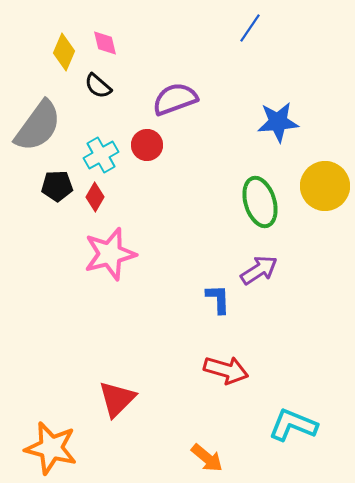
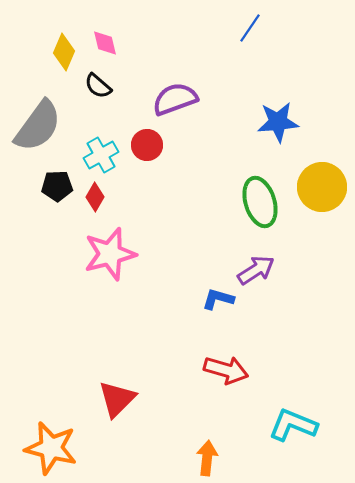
yellow circle: moved 3 px left, 1 px down
purple arrow: moved 3 px left
blue L-shape: rotated 72 degrees counterclockwise
orange arrow: rotated 124 degrees counterclockwise
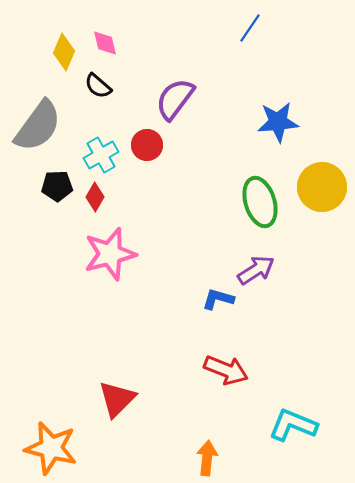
purple semicircle: rotated 33 degrees counterclockwise
red arrow: rotated 6 degrees clockwise
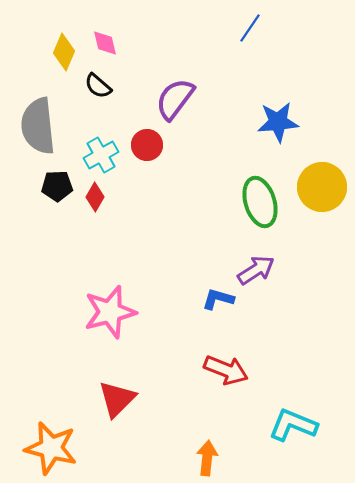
gray semicircle: rotated 138 degrees clockwise
pink star: moved 58 px down
